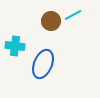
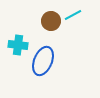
cyan cross: moved 3 px right, 1 px up
blue ellipse: moved 3 px up
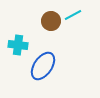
blue ellipse: moved 5 px down; rotated 12 degrees clockwise
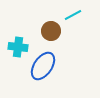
brown circle: moved 10 px down
cyan cross: moved 2 px down
